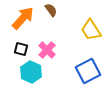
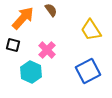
black square: moved 8 px left, 4 px up
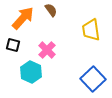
yellow trapezoid: rotated 25 degrees clockwise
blue square: moved 5 px right, 8 px down; rotated 15 degrees counterclockwise
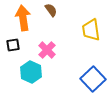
orange arrow: rotated 50 degrees counterclockwise
black square: rotated 24 degrees counterclockwise
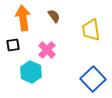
brown semicircle: moved 3 px right, 6 px down
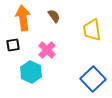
yellow trapezoid: moved 1 px right
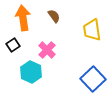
black square: rotated 24 degrees counterclockwise
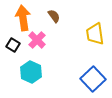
yellow trapezoid: moved 3 px right, 4 px down
black square: rotated 24 degrees counterclockwise
pink cross: moved 10 px left, 10 px up
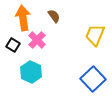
yellow trapezoid: moved 1 px down; rotated 30 degrees clockwise
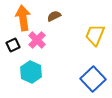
brown semicircle: rotated 80 degrees counterclockwise
black square: rotated 32 degrees clockwise
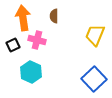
brown semicircle: rotated 64 degrees counterclockwise
pink cross: rotated 30 degrees counterclockwise
blue square: moved 1 px right
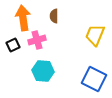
pink cross: rotated 30 degrees counterclockwise
cyan hexagon: moved 12 px right, 1 px up; rotated 20 degrees counterclockwise
blue square: rotated 20 degrees counterclockwise
